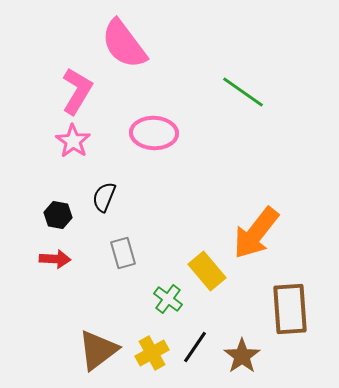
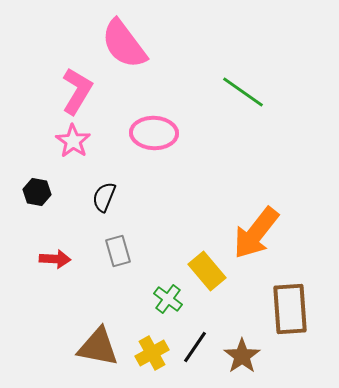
black hexagon: moved 21 px left, 23 px up
gray rectangle: moved 5 px left, 2 px up
brown triangle: moved 3 px up; rotated 48 degrees clockwise
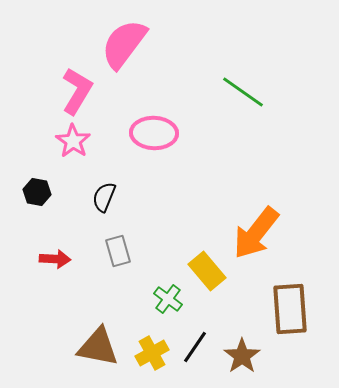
pink semicircle: rotated 74 degrees clockwise
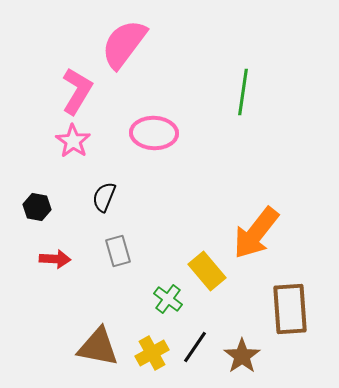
green line: rotated 63 degrees clockwise
black hexagon: moved 15 px down
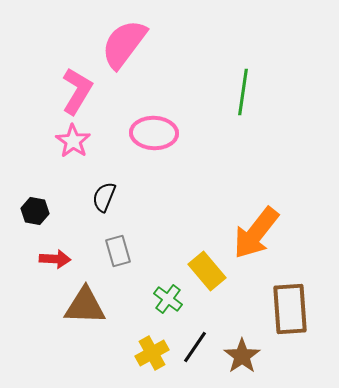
black hexagon: moved 2 px left, 4 px down
brown triangle: moved 13 px left, 41 px up; rotated 9 degrees counterclockwise
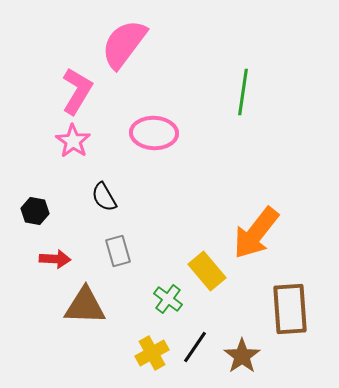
black semicircle: rotated 52 degrees counterclockwise
